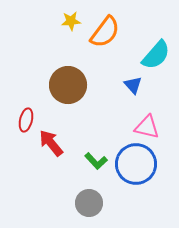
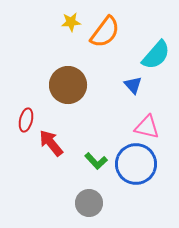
yellow star: moved 1 px down
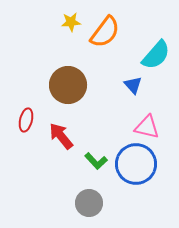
red arrow: moved 10 px right, 7 px up
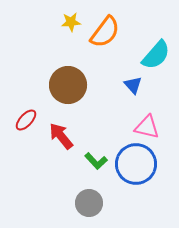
red ellipse: rotated 30 degrees clockwise
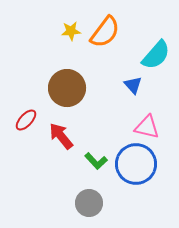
yellow star: moved 9 px down
brown circle: moved 1 px left, 3 px down
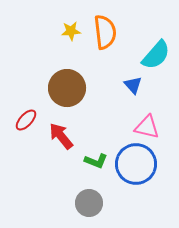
orange semicircle: rotated 44 degrees counterclockwise
green L-shape: rotated 25 degrees counterclockwise
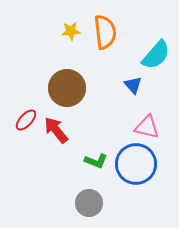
red arrow: moved 5 px left, 6 px up
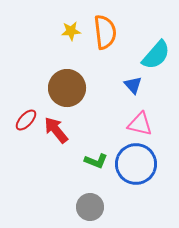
pink triangle: moved 7 px left, 3 px up
gray circle: moved 1 px right, 4 px down
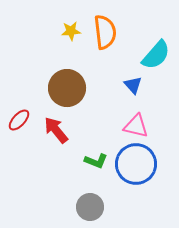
red ellipse: moved 7 px left
pink triangle: moved 4 px left, 2 px down
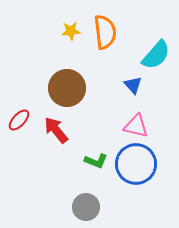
gray circle: moved 4 px left
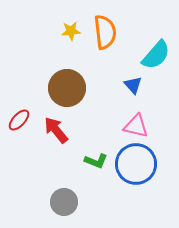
gray circle: moved 22 px left, 5 px up
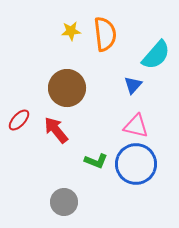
orange semicircle: moved 2 px down
blue triangle: rotated 24 degrees clockwise
